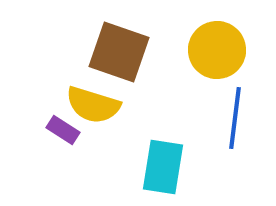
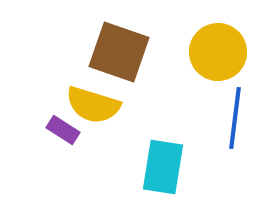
yellow circle: moved 1 px right, 2 px down
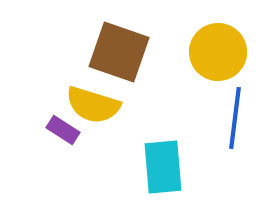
cyan rectangle: rotated 14 degrees counterclockwise
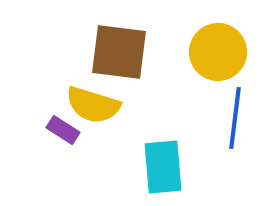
brown square: rotated 12 degrees counterclockwise
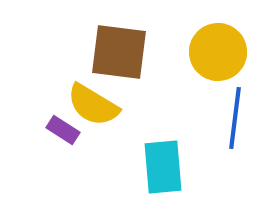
yellow semicircle: rotated 14 degrees clockwise
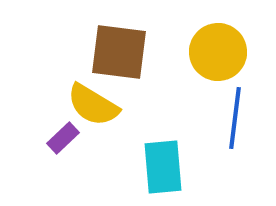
purple rectangle: moved 8 px down; rotated 76 degrees counterclockwise
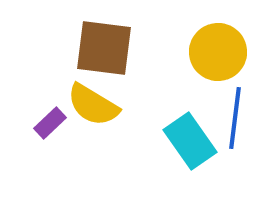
brown square: moved 15 px left, 4 px up
purple rectangle: moved 13 px left, 15 px up
cyan rectangle: moved 27 px right, 26 px up; rotated 30 degrees counterclockwise
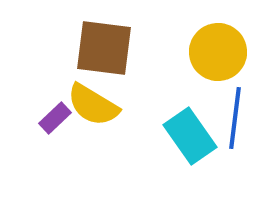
purple rectangle: moved 5 px right, 5 px up
cyan rectangle: moved 5 px up
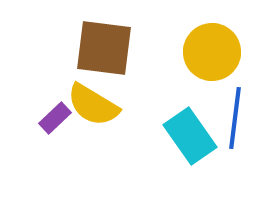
yellow circle: moved 6 px left
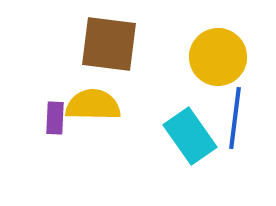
brown square: moved 5 px right, 4 px up
yellow circle: moved 6 px right, 5 px down
yellow semicircle: rotated 150 degrees clockwise
purple rectangle: rotated 44 degrees counterclockwise
